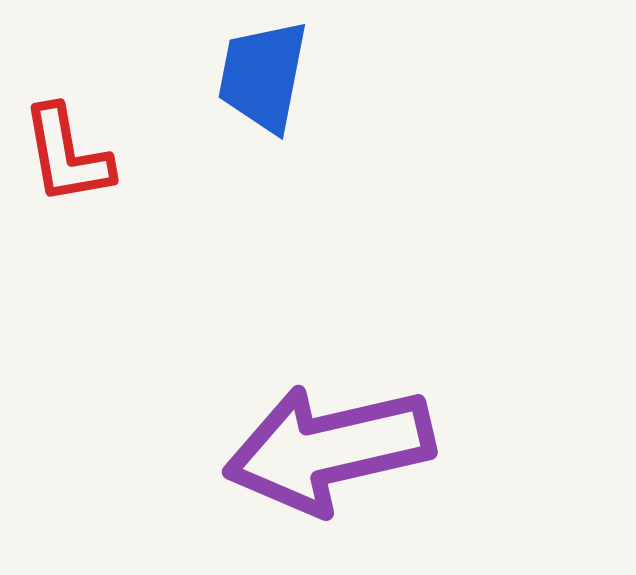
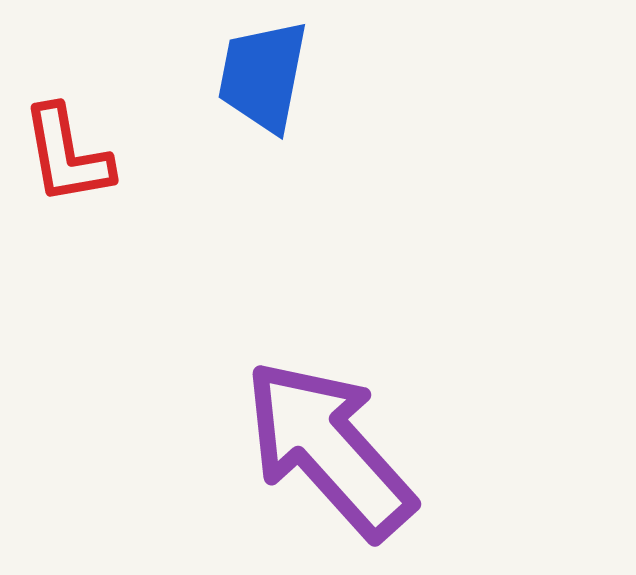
purple arrow: rotated 61 degrees clockwise
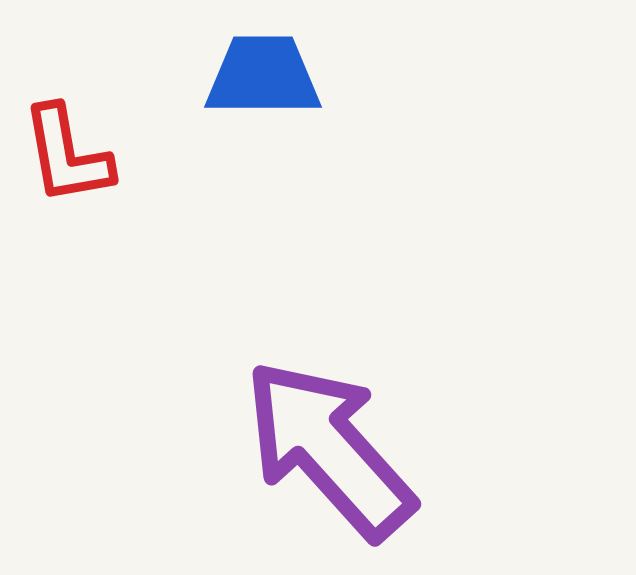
blue trapezoid: rotated 79 degrees clockwise
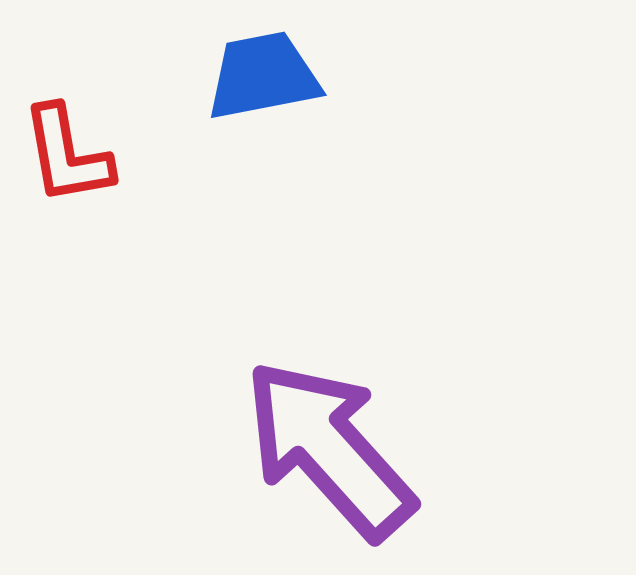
blue trapezoid: rotated 11 degrees counterclockwise
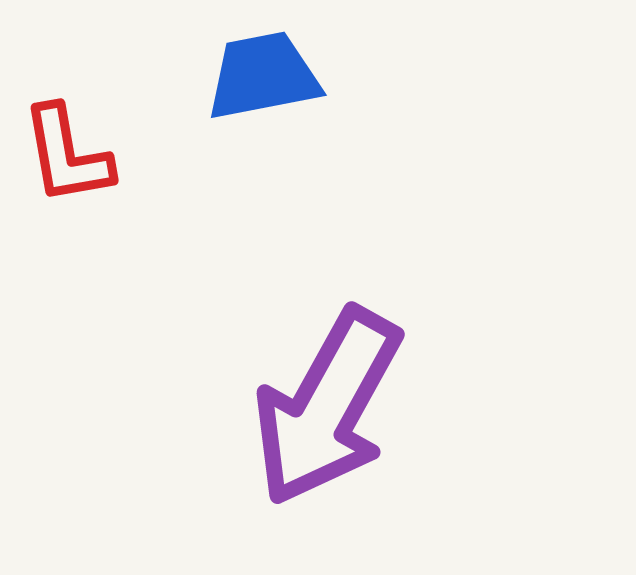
purple arrow: moved 2 px left, 42 px up; rotated 109 degrees counterclockwise
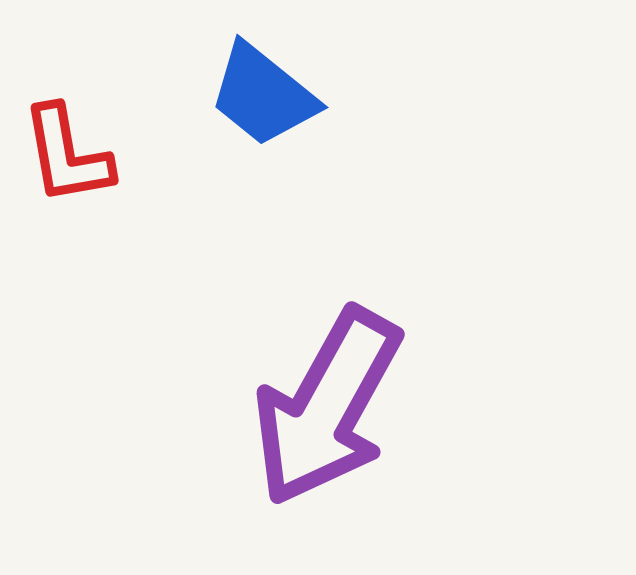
blue trapezoid: moved 19 px down; rotated 130 degrees counterclockwise
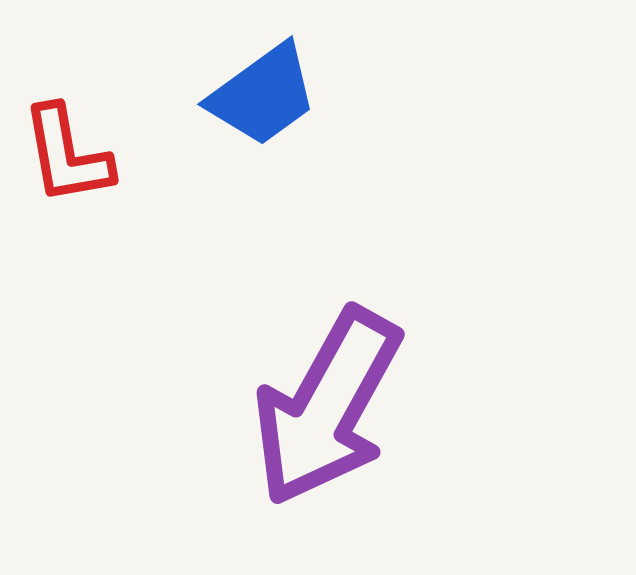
blue trapezoid: rotated 75 degrees counterclockwise
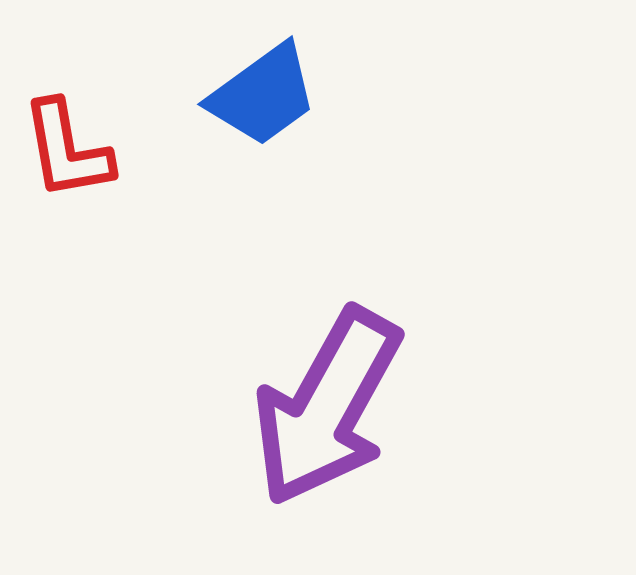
red L-shape: moved 5 px up
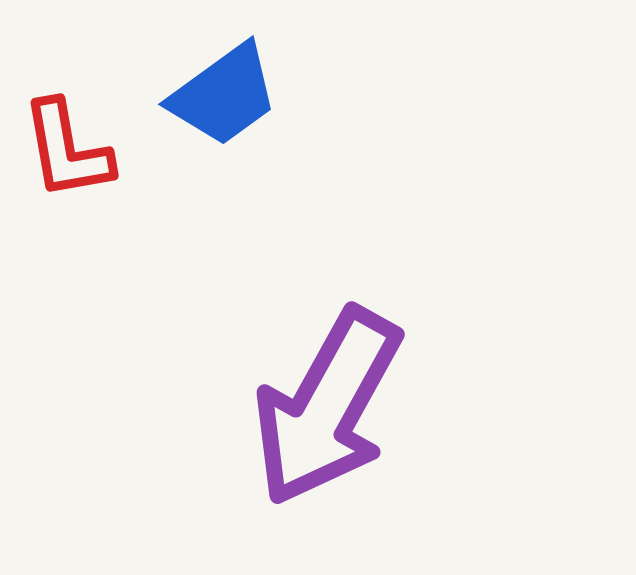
blue trapezoid: moved 39 px left
